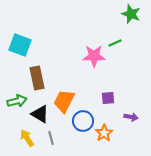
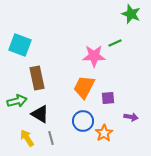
orange trapezoid: moved 20 px right, 14 px up
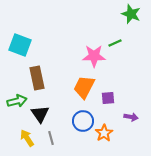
black triangle: rotated 24 degrees clockwise
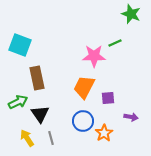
green arrow: moved 1 px right, 1 px down; rotated 12 degrees counterclockwise
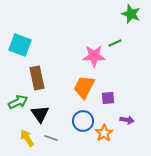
purple arrow: moved 4 px left, 3 px down
gray line: rotated 56 degrees counterclockwise
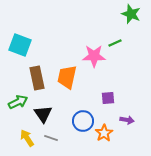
orange trapezoid: moved 17 px left, 10 px up; rotated 15 degrees counterclockwise
black triangle: moved 3 px right
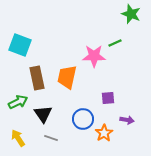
blue circle: moved 2 px up
yellow arrow: moved 9 px left
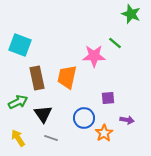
green line: rotated 64 degrees clockwise
blue circle: moved 1 px right, 1 px up
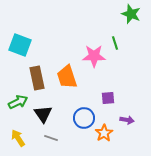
green line: rotated 32 degrees clockwise
orange trapezoid: rotated 30 degrees counterclockwise
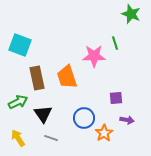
purple square: moved 8 px right
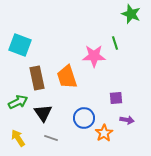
black triangle: moved 1 px up
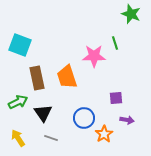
orange star: moved 1 px down
